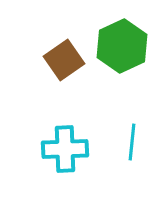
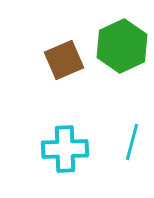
brown square: rotated 12 degrees clockwise
cyan line: rotated 9 degrees clockwise
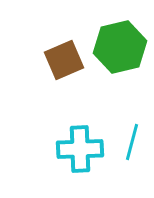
green hexagon: moved 2 px left, 1 px down; rotated 12 degrees clockwise
cyan cross: moved 15 px right
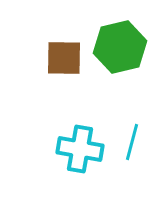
brown square: moved 2 px up; rotated 24 degrees clockwise
cyan cross: rotated 12 degrees clockwise
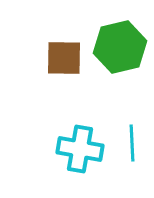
cyan line: moved 1 px down; rotated 18 degrees counterclockwise
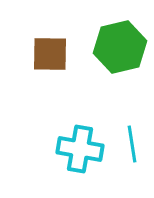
brown square: moved 14 px left, 4 px up
cyan line: moved 1 px down; rotated 6 degrees counterclockwise
